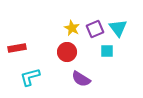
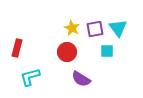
purple square: rotated 12 degrees clockwise
red rectangle: rotated 66 degrees counterclockwise
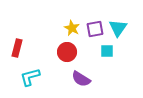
cyan triangle: rotated 12 degrees clockwise
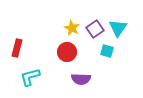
purple square: rotated 24 degrees counterclockwise
cyan square: rotated 16 degrees clockwise
purple semicircle: rotated 30 degrees counterclockwise
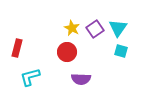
cyan square: moved 14 px right
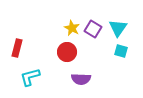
purple square: moved 2 px left; rotated 24 degrees counterclockwise
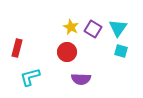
yellow star: moved 1 px left, 1 px up
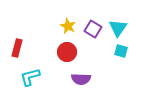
yellow star: moved 3 px left, 1 px up
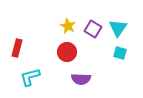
cyan square: moved 1 px left, 2 px down
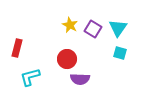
yellow star: moved 2 px right, 1 px up
red circle: moved 7 px down
purple semicircle: moved 1 px left
